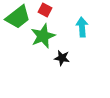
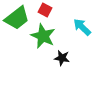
green trapezoid: moved 1 px left, 1 px down
cyan arrow: rotated 42 degrees counterclockwise
green star: rotated 25 degrees counterclockwise
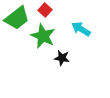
red square: rotated 16 degrees clockwise
cyan arrow: moved 1 px left, 2 px down; rotated 12 degrees counterclockwise
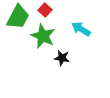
green trapezoid: moved 1 px right, 1 px up; rotated 24 degrees counterclockwise
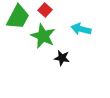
cyan arrow: rotated 18 degrees counterclockwise
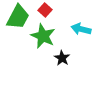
black star: rotated 21 degrees clockwise
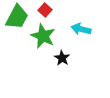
green trapezoid: moved 1 px left
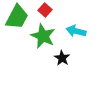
cyan arrow: moved 5 px left, 2 px down
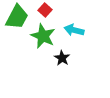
cyan arrow: moved 2 px left, 1 px up
